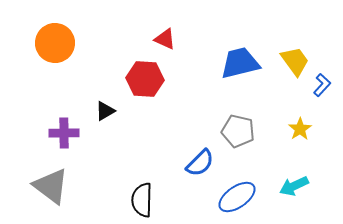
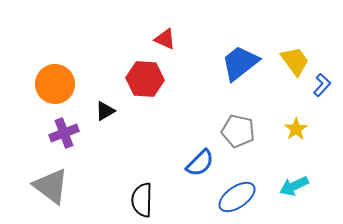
orange circle: moved 41 px down
blue trapezoid: rotated 24 degrees counterclockwise
yellow star: moved 4 px left
purple cross: rotated 20 degrees counterclockwise
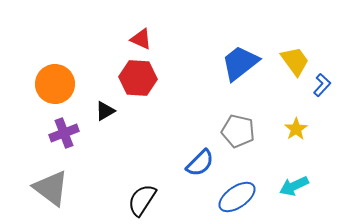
red triangle: moved 24 px left
red hexagon: moved 7 px left, 1 px up
gray triangle: moved 2 px down
black semicircle: rotated 32 degrees clockwise
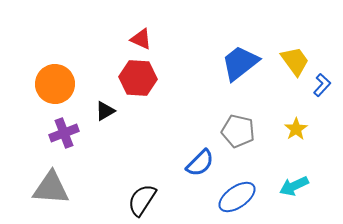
gray triangle: rotated 33 degrees counterclockwise
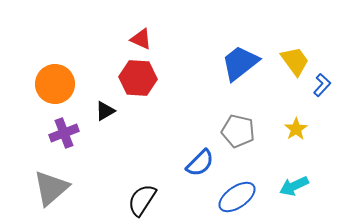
gray triangle: rotated 45 degrees counterclockwise
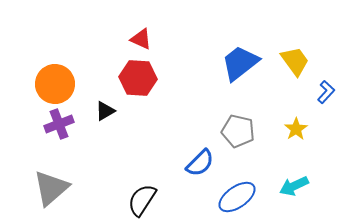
blue L-shape: moved 4 px right, 7 px down
purple cross: moved 5 px left, 9 px up
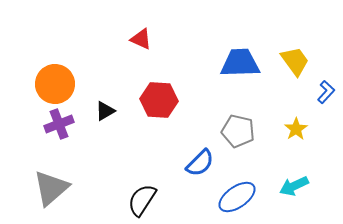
blue trapezoid: rotated 36 degrees clockwise
red hexagon: moved 21 px right, 22 px down
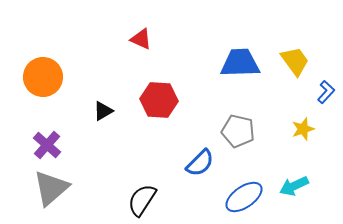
orange circle: moved 12 px left, 7 px up
black triangle: moved 2 px left
purple cross: moved 12 px left, 21 px down; rotated 28 degrees counterclockwise
yellow star: moved 7 px right; rotated 15 degrees clockwise
blue ellipse: moved 7 px right
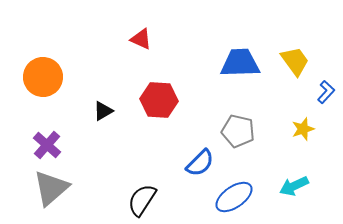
blue ellipse: moved 10 px left
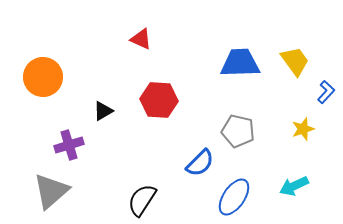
purple cross: moved 22 px right; rotated 32 degrees clockwise
gray triangle: moved 3 px down
blue ellipse: rotated 21 degrees counterclockwise
